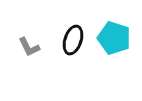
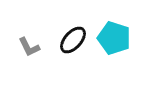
black ellipse: rotated 24 degrees clockwise
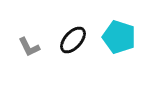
cyan pentagon: moved 5 px right, 1 px up
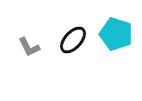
cyan pentagon: moved 3 px left, 3 px up
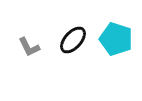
cyan pentagon: moved 5 px down
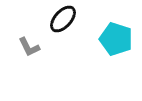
black ellipse: moved 10 px left, 21 px up
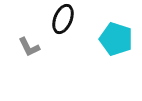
black ellipse: rotated 20 degrees counterclockwise
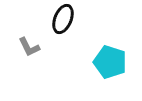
cyan pentagon: moved 6 px left, 23 px down
